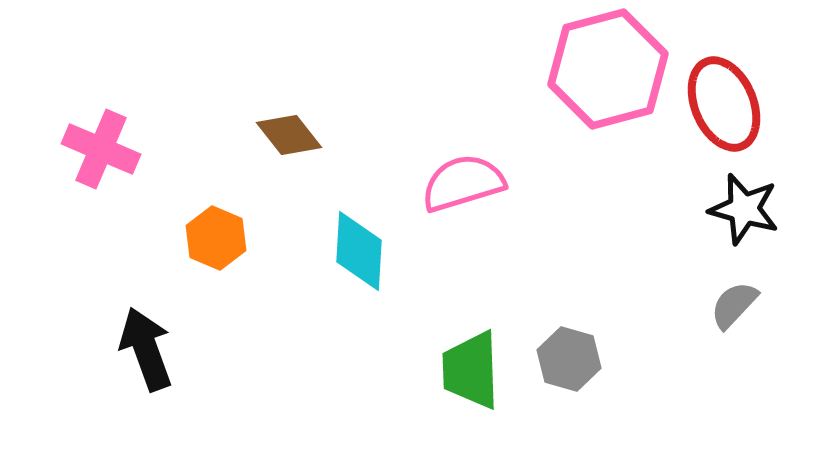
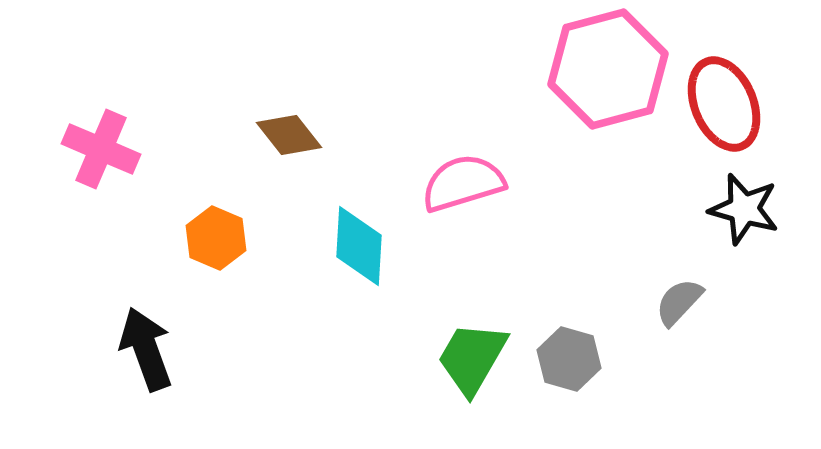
cyan diamond: moved 5 px up
gray semicircle: moved 55 px left, 3 px up
green trapezoid: moved 1 px right, 12 px up; rotated 32 degrees clockwise
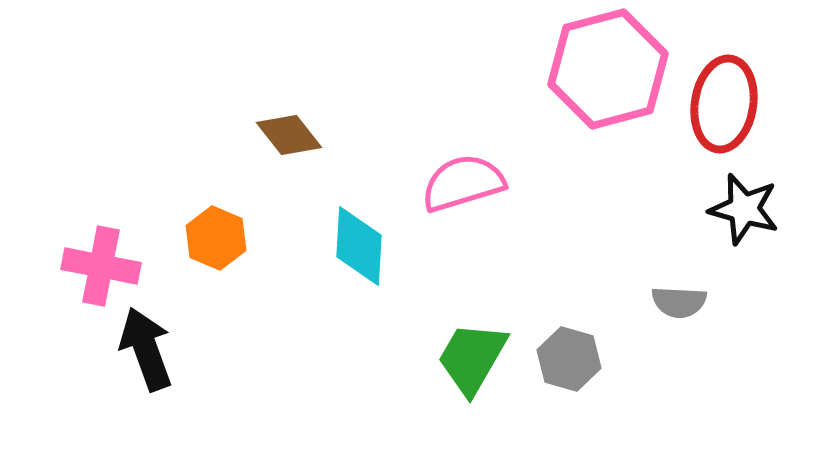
red ellipse: rotated 32 degrees clockwise
pink cross: moved 117 px down; rotated 12 degrees counterclockwise
gray semicircle: rotated 130 degrees counterclockwise
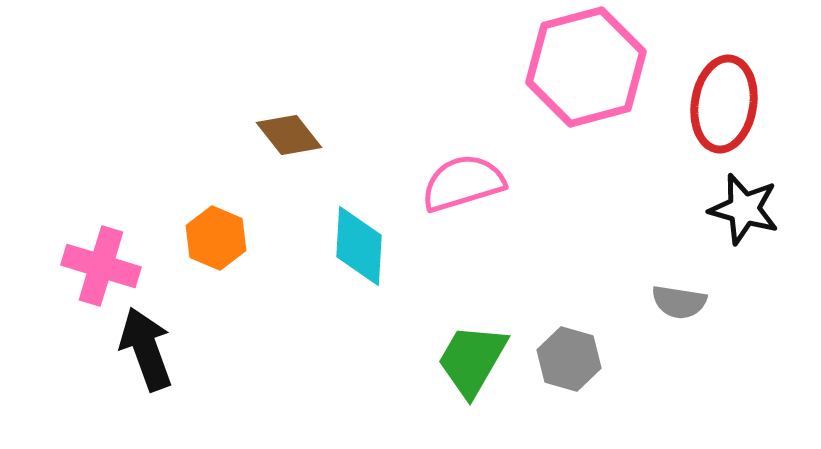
pink hexagon: moved 22 px left, 2 px up
pink cross: rotated 6 degrees clockwise
gray semicircle: rotated 6 degrees clockwise
green trapezoid: moved 2 px down
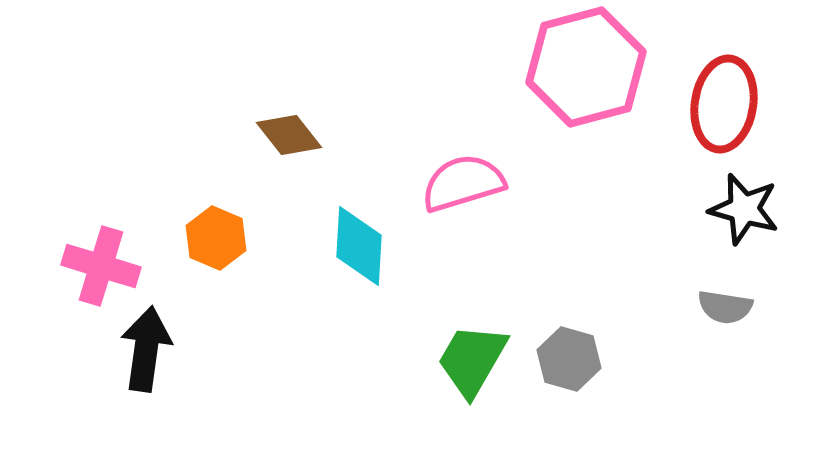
gray semicircle: moved 46 px right, 5 px down
black arrow: rotated 28 degrees clockwise
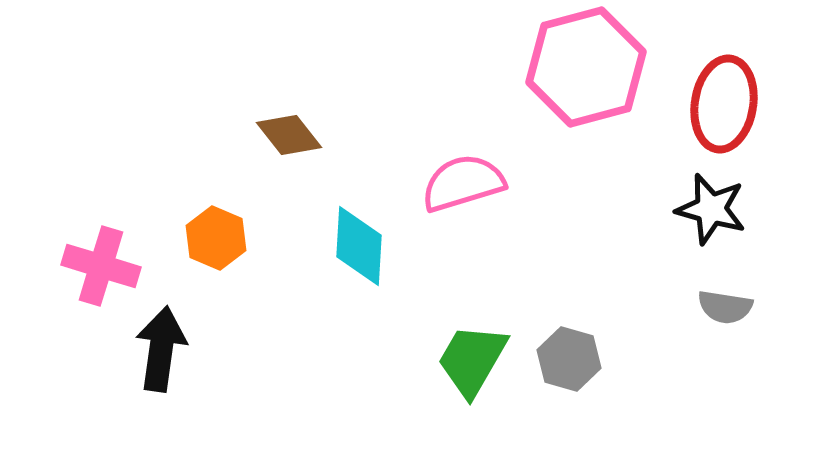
black star: moved 33 px left
black arrow: moved 15 px right
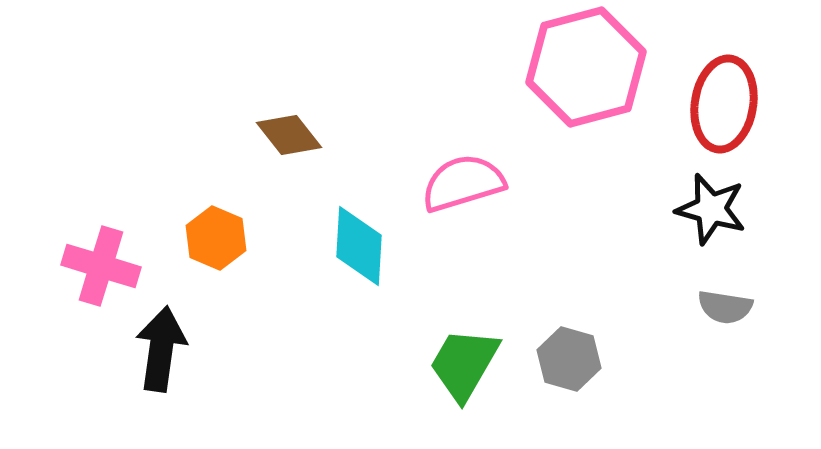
green trapezoid: moved 8 px left, 4 px down
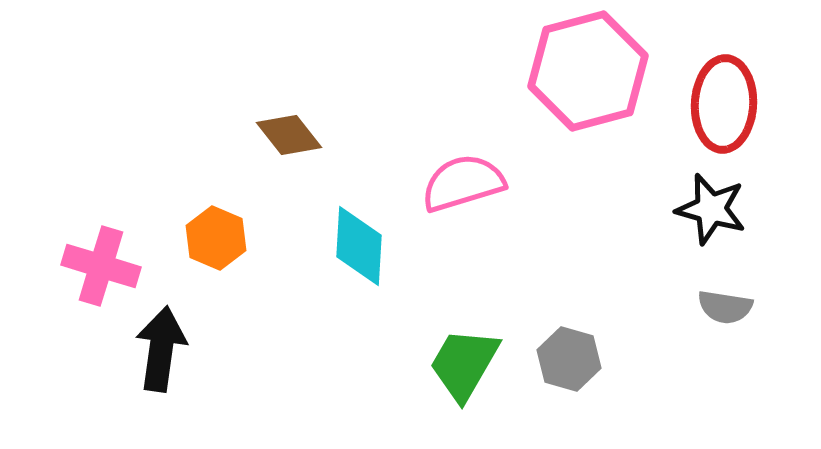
pink hexagon: moved 2 px right, 4 px down
red ellipse: rotated 6 degrees counterclockwise
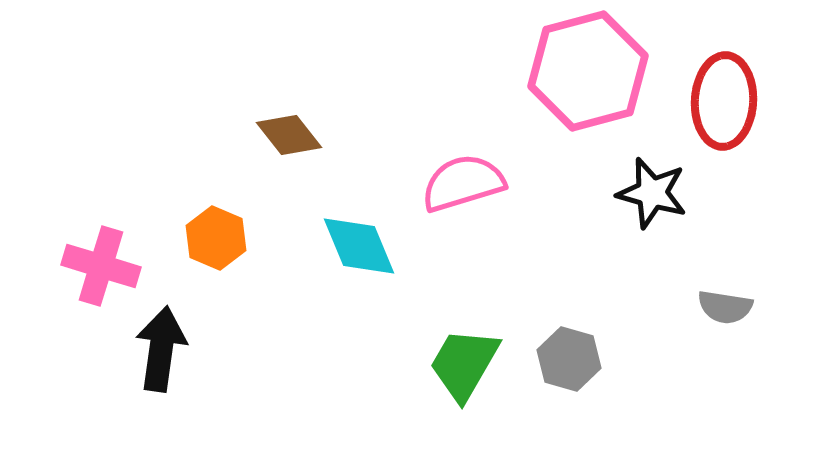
red ellipse: moved 3 px up
black star: moved 59 px left, 16 px up
cyan diamond: rotated 26 degrees counterclockwise
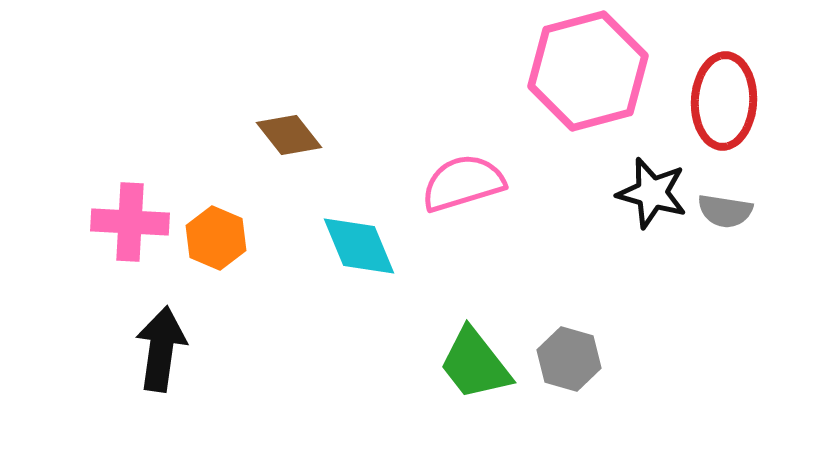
pink cross: moved 29 px right, 44 px up; rotated 14 degrees counterclockwise
gray semicircle: moved 96 px up
green trapezoid: moved 11 px right; rotated 68 degrees counterclockwise
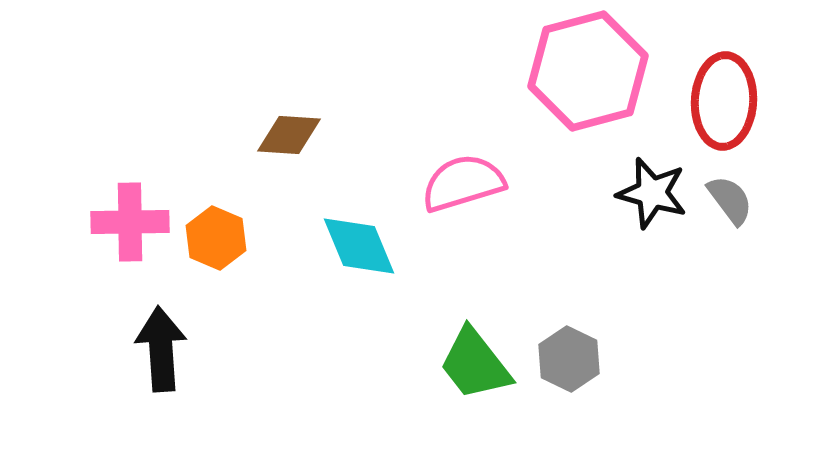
brown diamond: rotated 48 degrees counterclockwise
gray semicircle: moved 5 px right, 11 px up; rotated 136 degrees counterclockwise
pink cross: rotated 4 degrees counterclockwise
black arrow: rotated 12 degrees counterclockwise
gray hexagon: rotated 10 degrees clockwise
